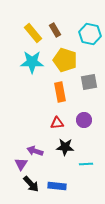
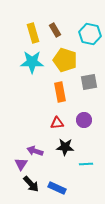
yellow rectangle: rotated 24 degrees clockwise
blue rectangle: moved 2 px down; rotated 18 degrees clockwise
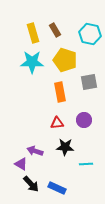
purple triangle: rotated 32 degrees counterclockwise
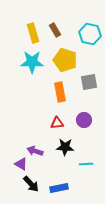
blue rectangle: moved 2 px right; rotated 36 degrees counterclockwise
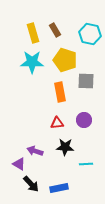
gray square: moved 3 px left, 1 px up; rotated 12 degrees clockwise
purple triangle: moved 2 px left
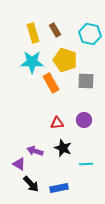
orange rectangle: moved 9 px left, 9 px up; rotated 18 degrees counterclockwise
black star: moved 2 px left, 1 px down; rotated 18 degrees clockwise
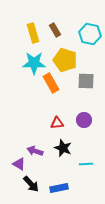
cyan star: moved 2 px right, 1 px down
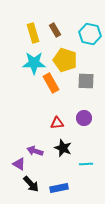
purple circle: moved 2 px up
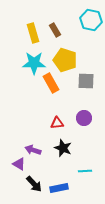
cyan hexagon: moved 1 px right, 14 px up
purple arrow: moved 2 px left, 1 px up
cyan line: moved 1 px left, 7 px down
black arrow: moved 3 px right
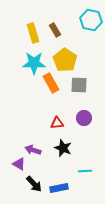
yellow pentagon: rotated 15 degrees clockwise
gray square: moved 7 px left, 4 px down
